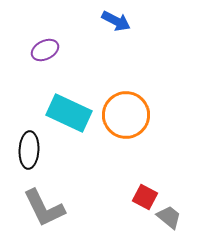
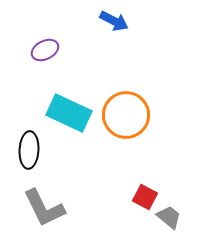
blue arrow: moved 2 px left
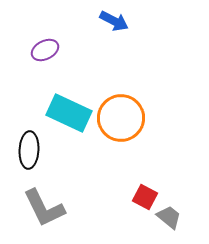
orange circle: moved 5 px left, 3 px down
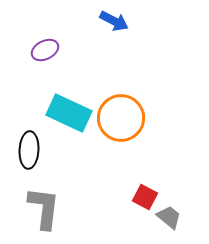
gray L-shape: rotated 147 degrees counterclockwise
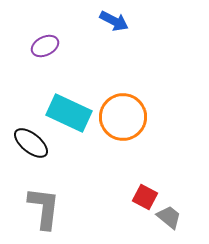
purple ellipse: moved 4 px up
orange circle: moved 2 px right, 1 px up
black ellipse: moved 2 px right, 7 px up; rotated 54 degrees counterclockwise
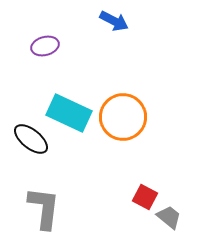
purple ellipse: rotated 12 degrees clockwise
black ellipse: moved 4 px up
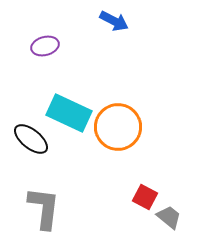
orange circle: moved 5 px left, 10 px down
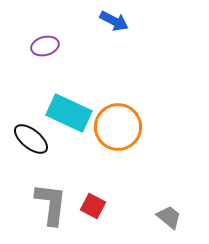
red square: moved 52 px left, 9 px down
gray L-shape: moved 7 px right, 4 px up
